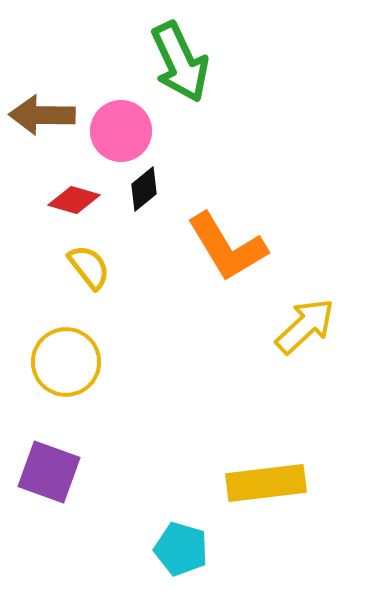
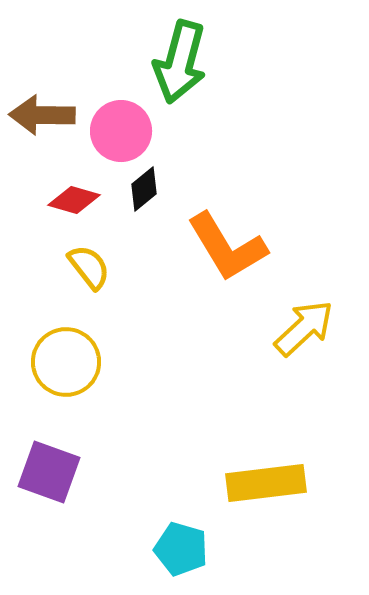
green arrow: rotated 40 degrees clockwise
yellow arrow: moved 1 px left, 2 px down
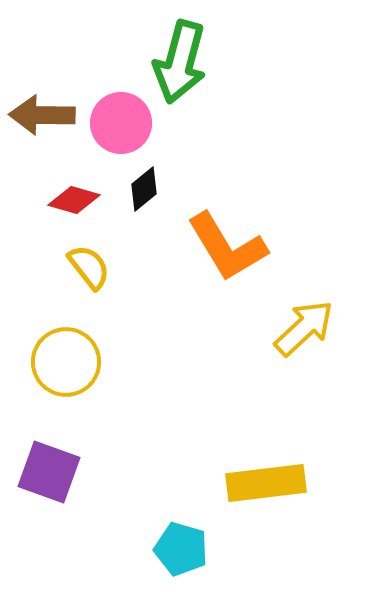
pink circle: moved 8 px up
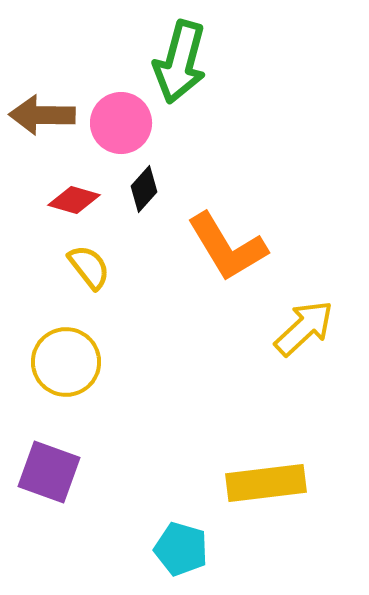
black diamond: rotated 9 degrees counterclockwise
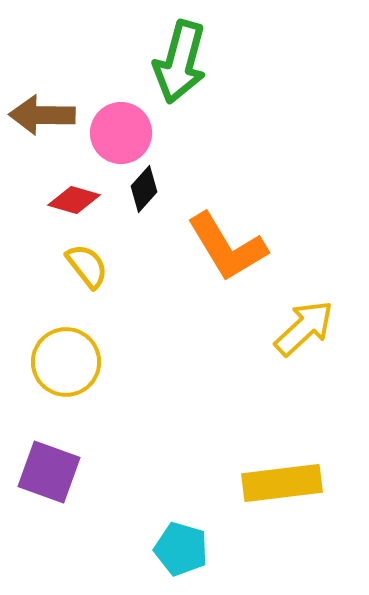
pink circle: moved 10 px down
yellow semicircle: moved 2 px left, 1 px up
yellow rectangle: moved 16 px right
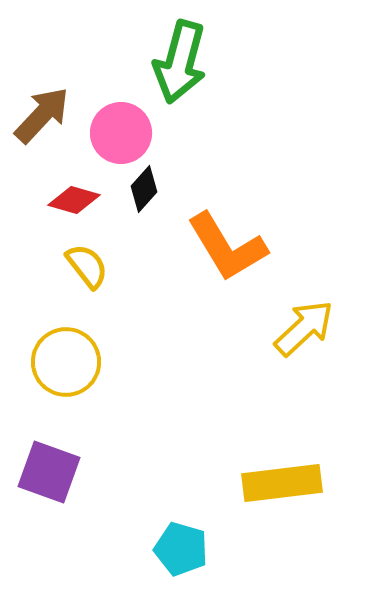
brown arrow: rotated 132 degrees clockwise
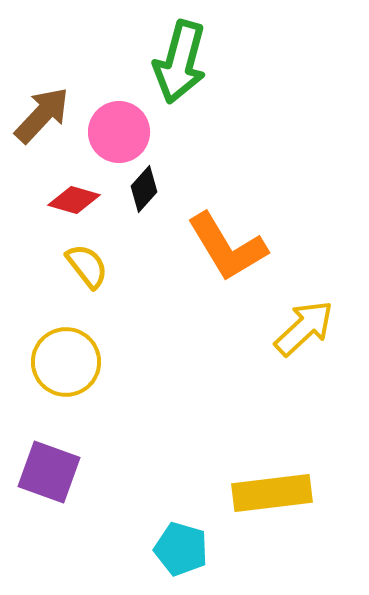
pink circle: moved 2 px left, 1 px up
yellow rectangle: moved 10 px left, 10 px down
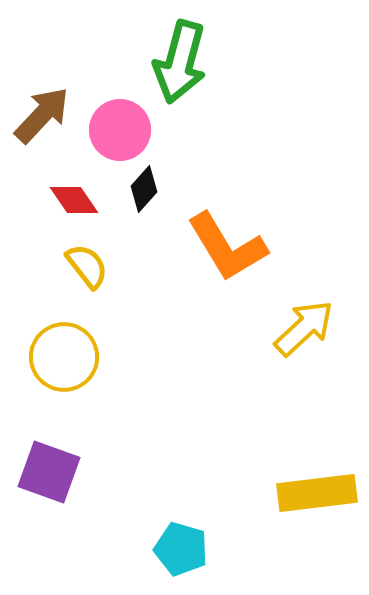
pink circle: moved 1 px right, 2 px up
red diamond: rotated 39 degrees clockwise
yellow circle: moved 2 px left, 5 px up
yellow rectangle: moved 45 px right
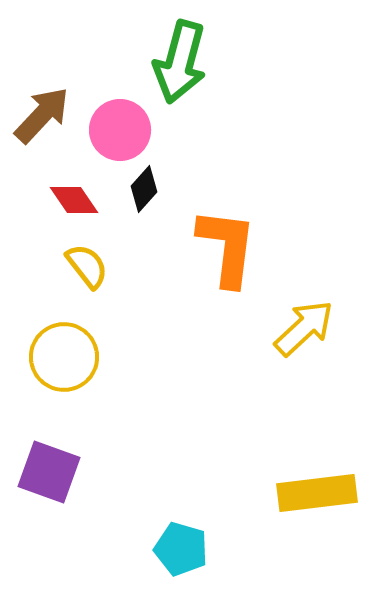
orange L-shape: rotated 142 degrees counterclockwise
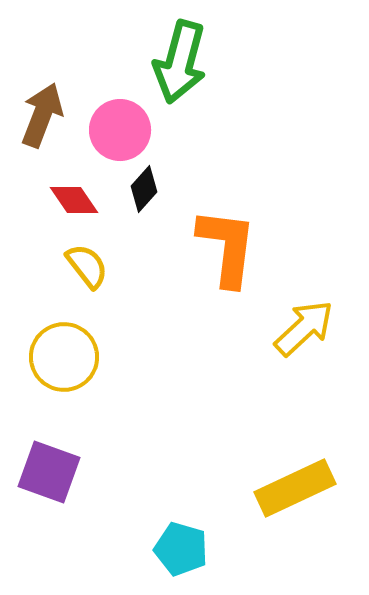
brown arrow: rotated 22 degrees counterclockwise
yellow rectangle: moved 22 px left, 5 px up; rotated 18 degrees counterclockwise
